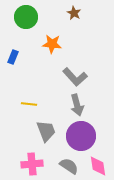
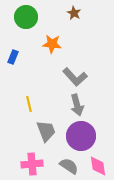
yellow line: rotated 70 degrees clockwise
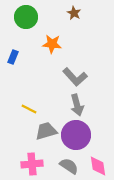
yellow line: moved 5 px down; rotated 49 degrees counterclockwise
gray trapezoid: rotated 85 degrees counterclockwise
purple circle: moved 5 px left, 1 px up
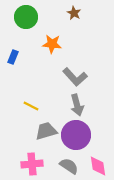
yellow line: moved 2 px right, 3 px up
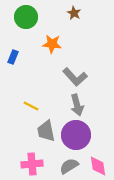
gray trapezoid: rotated 85 degrees counterclockwise
gray semicircle: rotated 66 degrees counterclockwise
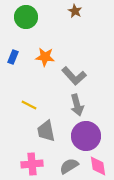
brown star: moved 1 px right, 2 px up
orange star: moved 7 px left, 13 px down
gray L-shape: moved 1 px left, 1 px up
yellow line: moved 2 px left, 1 px up
purple circle: moved 10 px right, 1 px down
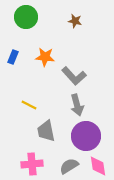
brown star: moved 10 px down; rotated 16 degrees counterclockwise
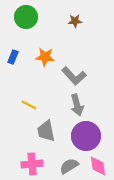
brown star: rotated 16 degrees counterclockwise
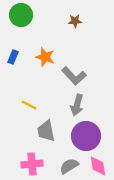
green circle: moved 5 px left, 2 px up
orange star: rotated 12 degrees clockwise
gray arrow: rotated 30 degrees clockwise
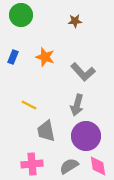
gray L-shape: moved 9 px right, 4 px up
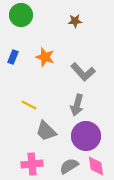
gray trapezoid: rotated 35 degrees counterclockwise
pink diamond: moved 2 px left
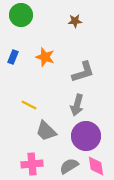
gray L-shape: rotated 65 degrees counterclockwise
